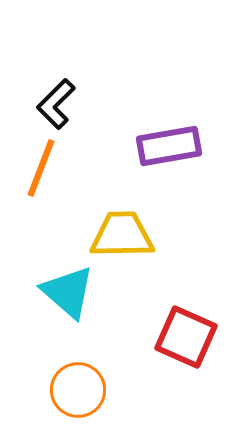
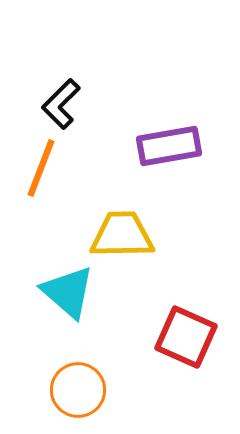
black L-shape: moved 5 px right
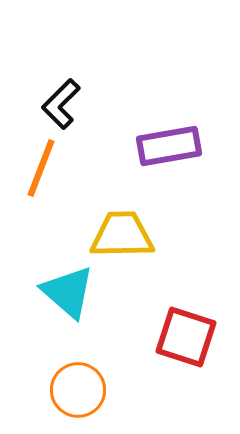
red square: rotated 6 degrees counterclockwise
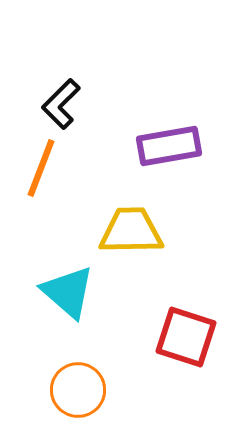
yellow trapezoid: moved 9 px right, 4 px up
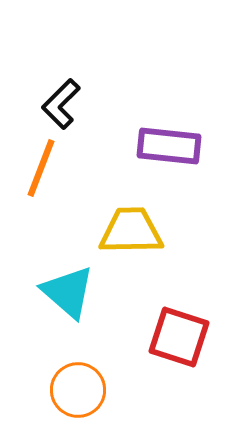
purple rectangle: rotated 16 degrees clockwise
red square: moved 7 px left
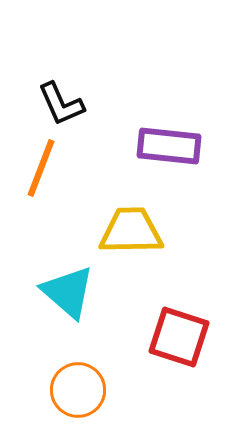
black L-shape: rotated 69 degrees counterclockwise
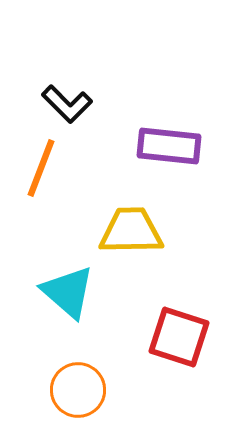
black L-shape: moved 6 px right; rotated 21 degrees counterclockwise
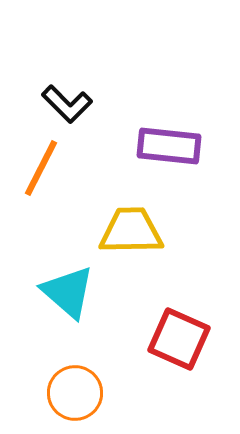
orange line: rotated 6 degrees clockwise
red square: moved 2 px down; rotated 6 degrees clockwise
orange circle: moved 3 px left, 3 px down
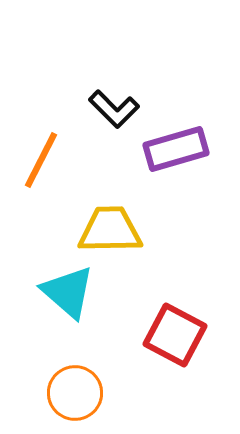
black L-shape: moved 47 px right, 5 px down
purple rectangle: moved 7 px right, 3 px down; rotated 22 degrees counterclockwise
orange line: moved 8 px up
yellow trapezoid: moved 21 px left, 1 px up
red square: moved 4 px left, 4 px up; rotated 4 degrees clockwise
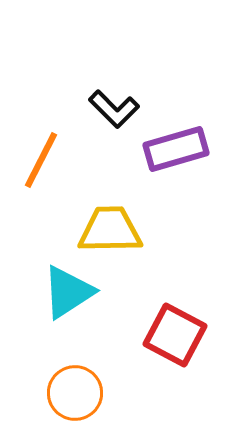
cyan triangle: rotated 46 degrees clockwise
